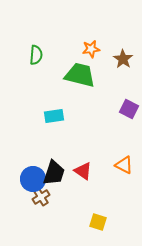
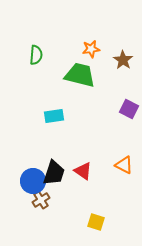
brown star: moved 1 px down
blue circle: moved 2 px down
brown cross: moved 3 px down
yellow square: moved 2 px left
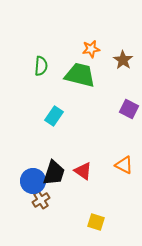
green semicircle: moved 5 px right, 11 px down
cyan rectangle: rotated 48 degrees counterclockwise
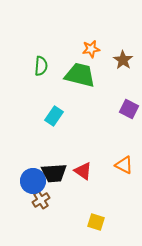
black trapezoid: rotated 68 degrees clockwise
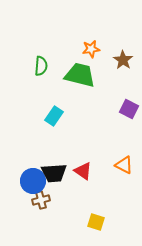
brown cross: rotated 18 degrees clockwise
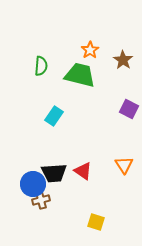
orange star: moved 1 px left, 1 px down; rotated 24 degrees counterclockwise
orange triangle: rotated 30 degrees clockwise
blue circle: moved 3 px down
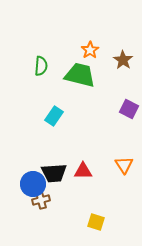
red triangle: rotated 36 degrees counterclockwise
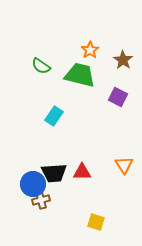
green semicircle: rotated 120 degrees clockwise
purple square: moved 11 px left, 12 px up
red triangle: moved 1 px left, 1 px down
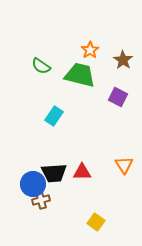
yellow square: rotated 18 degrees clockwise
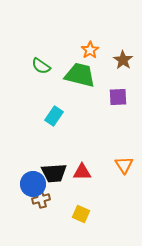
purple square: rotated 30 degrees counterclockwise
brown cross: moved 1 px up
yellow square: moved 15 px left, 8 px up; rotated 12 degrees counterclockwise
